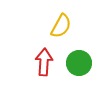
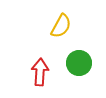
red arrow: moved 4 px left, 10 px down
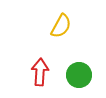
green circle: moved 12 px down
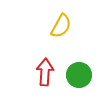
red arrow: moved 5 px right
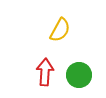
yellow semicircle: moved 1 px left, 4 px down
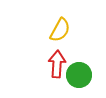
red arrow: moved 12 px right, 8 px up
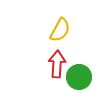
green circle: moved 2 px down
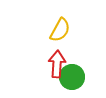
green circle: moved 7 px left
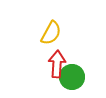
yellow semicircle: moved 9 px left, 3 px down
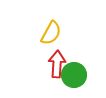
green circle: moved 2 px right, 2 px up
